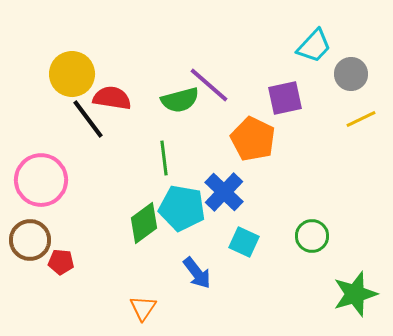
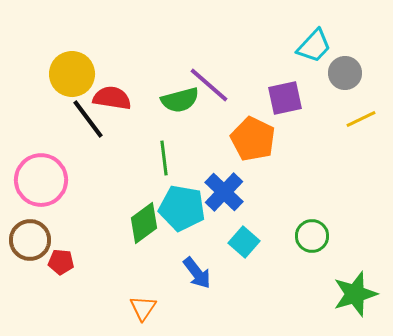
gray circle: moved 6 px left, 1 px up
cyan square: rotated 16 degrees clockwise
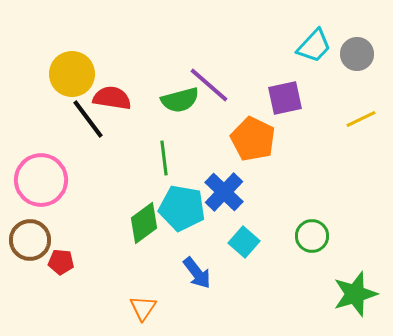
gray circle: moved 12 px right, 19 px up
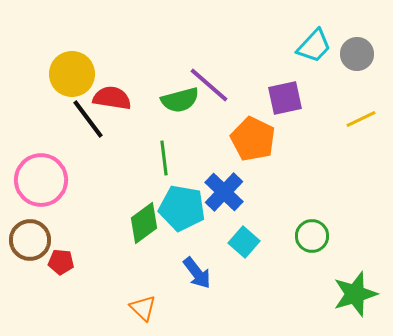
orange triangle: rotated 20 degrees counterclockwise
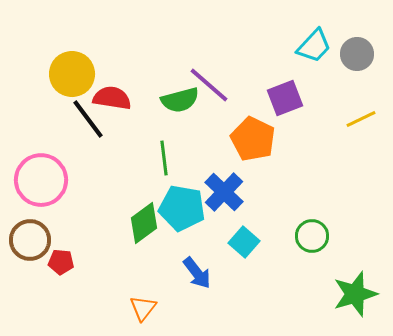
purple square: rotated 9 degrees counterclockwise
orange triangle: rotated 24 degrees clockwise
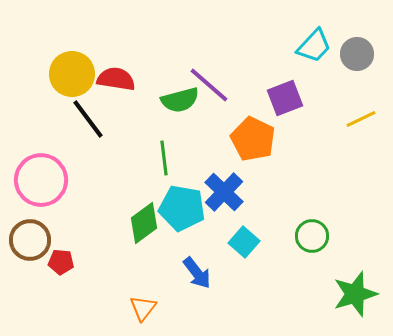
red semicircle: moved 4 px right, 19 px up
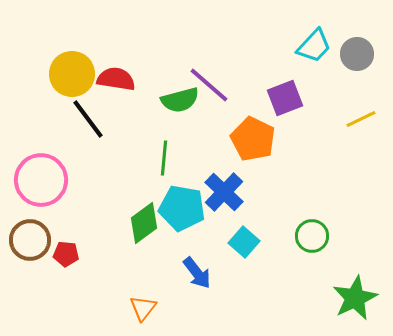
green line: rotated 12 degrees clockwise
red pentagon: moved 5 px right, 8 px up
green star: moved 4 px down; rotated 9 degrees counterclockwise
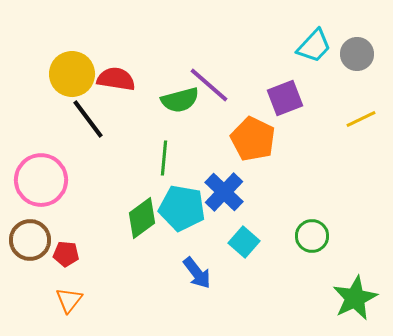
green diamond: moved 2 px left, 5 px up
orange triangle: moved 74 px left, 8 px up
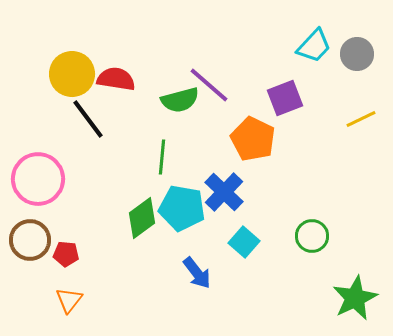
green line: moved 2 px left, 1 px up
pink circle: moved 3 px left, 1 px up
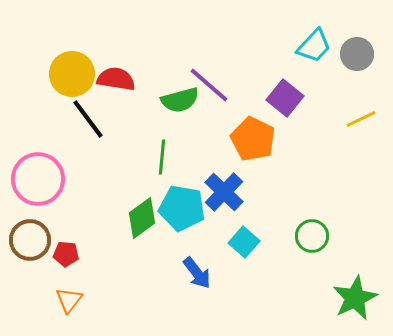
purple square: rotated 30 degrees counterclockwise
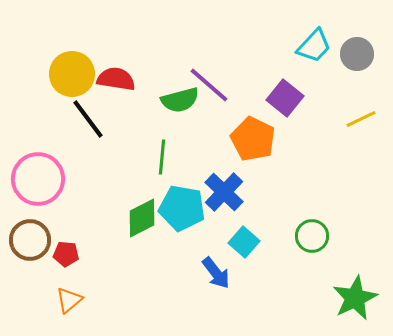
green diamond: rotated 9 degrees clockwise
blue arrow: moved 19 px right
orange triangle: rotated 12 degrees clockwise
